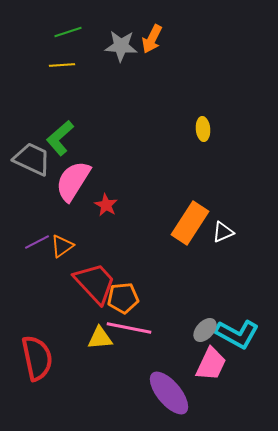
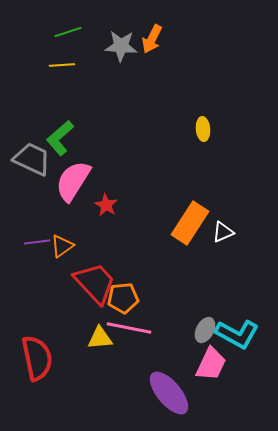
purple line: rotated 20 degrees clockwise
gray ellipse: rotated 15 degrees counterclockwise
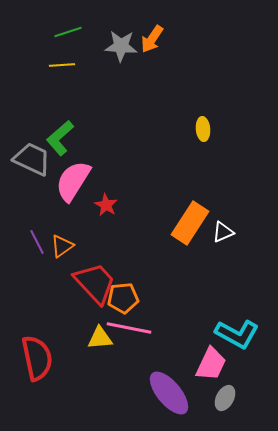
orange arrow: rotated 8 degrees clockwise
purple line: rotated 70 degrees clockwise
gray ellipse: moved 20 px right, 68 px down
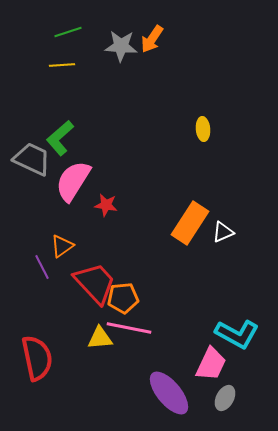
red star: rotated 20 degrees counterclockwise
purple line: moved 5 px right, 25 px down
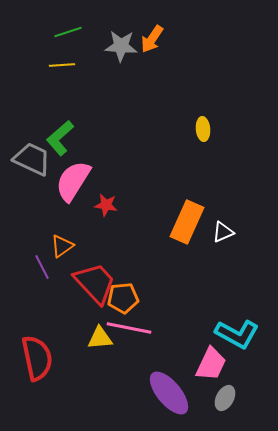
orange rectangle: moved 3 px left, 1 px up; rotated 9 degrees counterclockwise
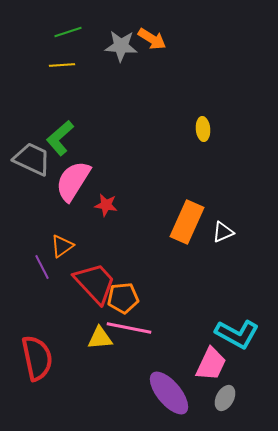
orange arrow: rotated 92 degrees counterclockwise
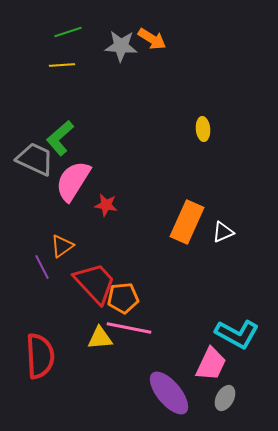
gray trapezoid: moved 3 px right
red semicircle: moved 3 px right, 2 px up; rotated 9 degrees clockwise
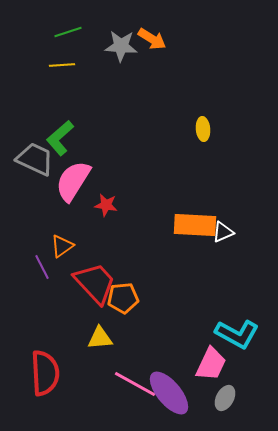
orange rectangle: moved 8 px right, 3 px down; rotated 69 degrees clockwise
pink line: moved 6 px right, 56 px down; rotated 18 degrees clockwise
red semicircle: moved 5 px right, 17 px down
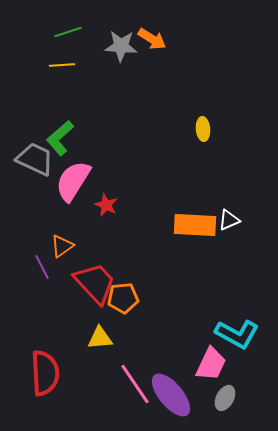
red star: rotated 15 degrees clockwise
white triangle: moved 6 px right, 12 px up
pink line: rotated 27 degrees clockwise
purple ellipse: moved 2 px right, 2 px down
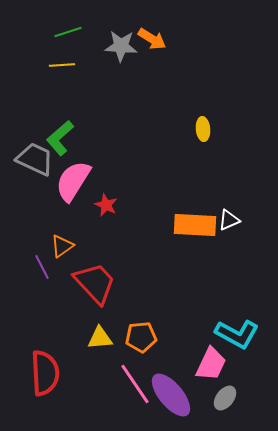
orange pentagon: moved 18 px right, 39 px down
gray ellipse: rotated 10 degrees clockwise
